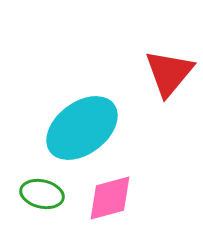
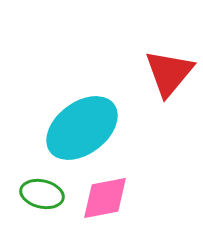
pink diamond: moved 5 px left; rotated 4 degrees clockwise
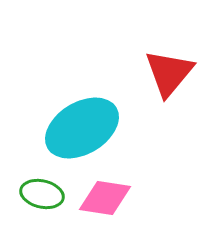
cyan ellipse: rotated 6 degrees clockwise
pink diamond: rotated 20 degrees clockwise
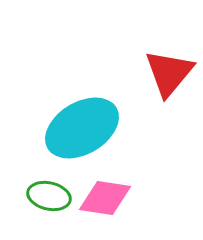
green ellipse: moved 7 px right, 2 px down
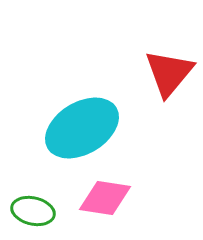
green ellipse: moved 16 px left, 15 px down
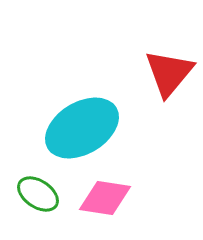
green ellipse: moved 5 px right, 17 px up; rotated 21 degrees clockwise
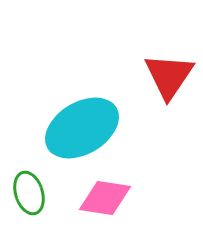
red triangle: moved 3 px down; rotated 6 degrees counterclockwise
green ellipse: moved 9 px left, 1 px up; rotated 39 degrees clockwise
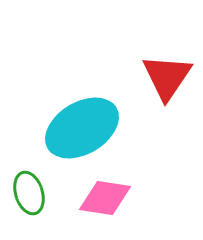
red triangle: moved 2 px left, 1 px down
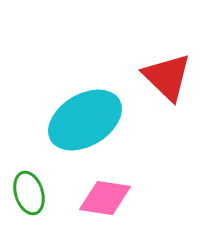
red triangle: rotated 20 degrees counterclockwise
cyan ellipse: moved 3 px right, 8 px up
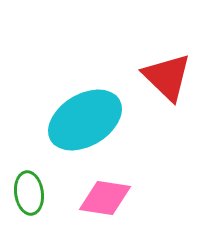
green ellipse: rotated 9 degrees clockwise
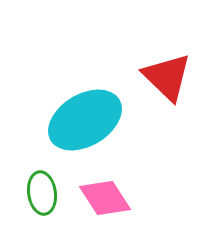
green ellipse: moved 13 px right
pink diamond: rotated 48 degrees clockwise
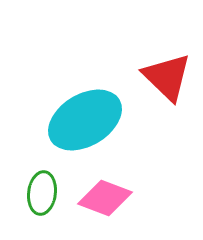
green ellipse: rotated 15 degrees clockwise
pink diamond: rotated 36 degrees counterclockwise
